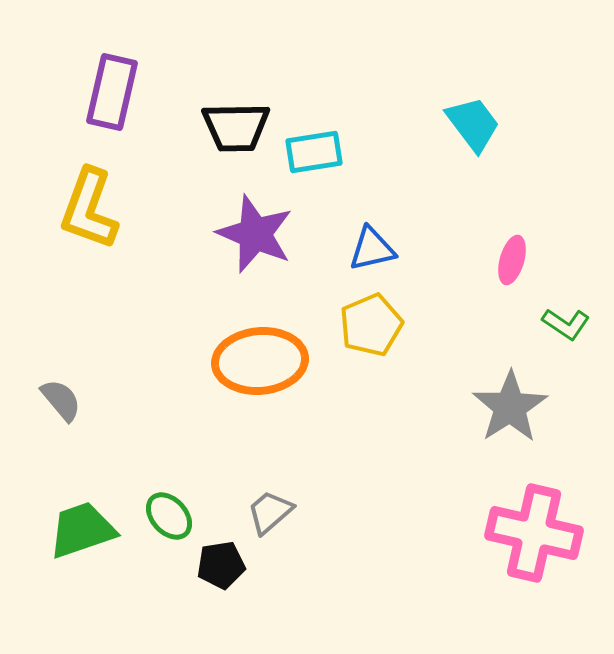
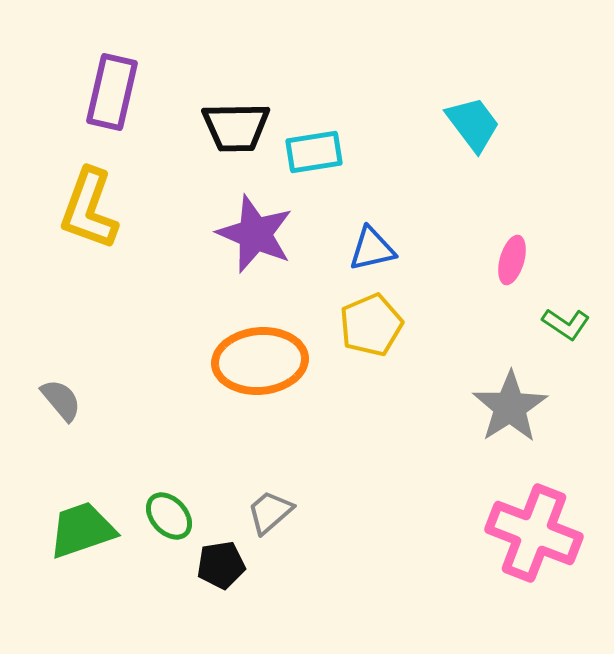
pink cross: rotated 8 degrees clockwise
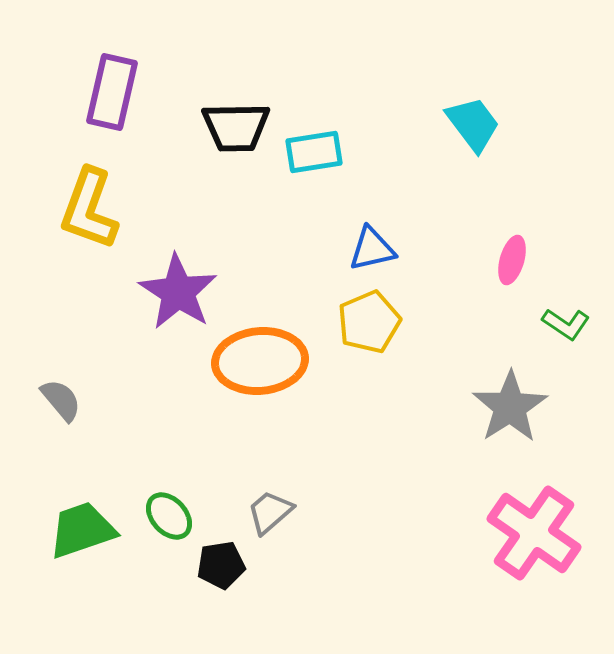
purple star: moved 77 px left, 58 px down; rotated 10 degrees clockwise
yellow pentagon: moved 2 px left, 3 px up
pink cross: rotated 14 degrees clockwise
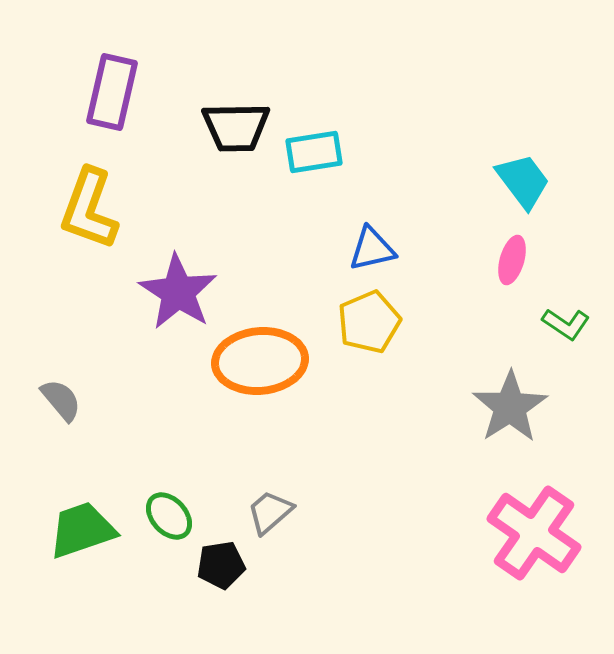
cyan trapezoid: moved 50 px right, 57 px down
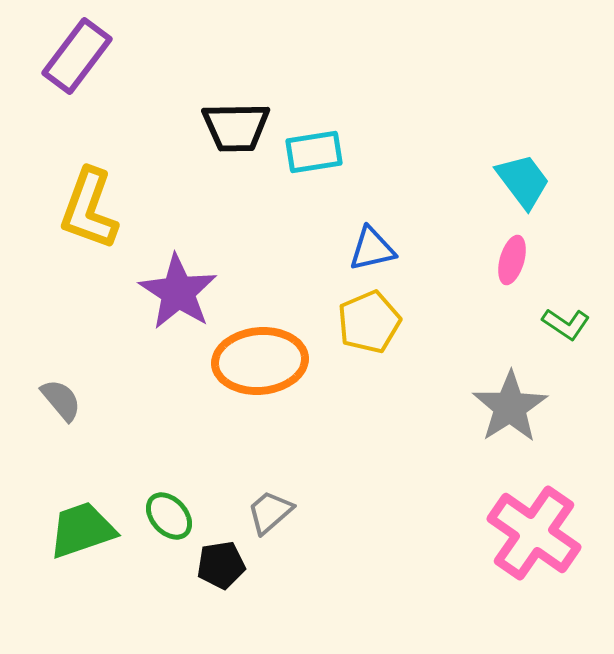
purple rectangle: moved 35 px left, 36 px up; rotated 24 degrees clockwise
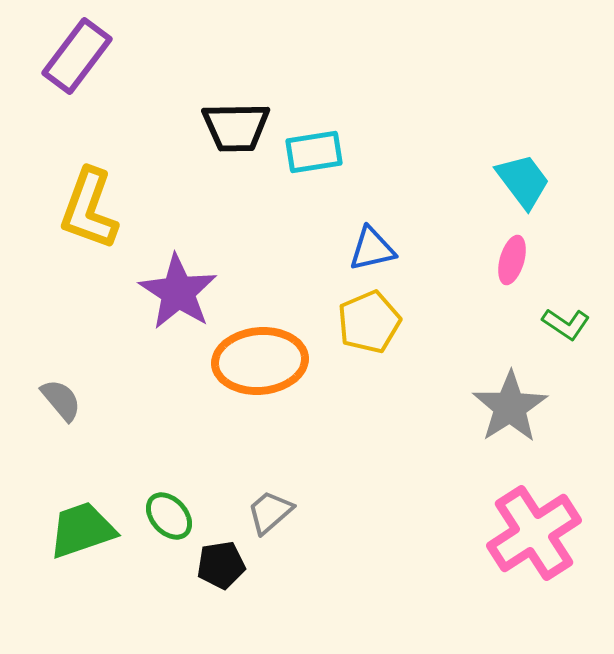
pink cross: rotated 22 degrees clockwise
